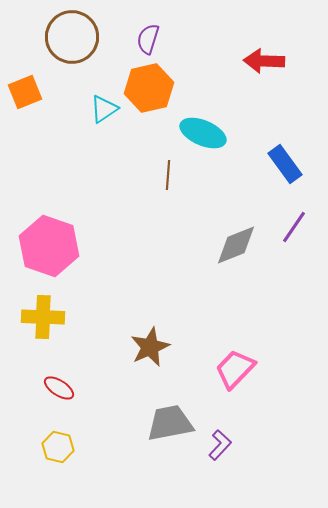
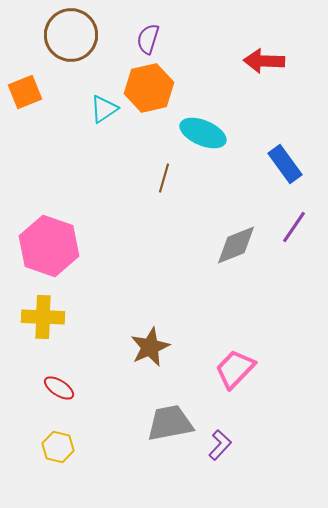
brown circle: moved 1 px left, 2 px up
brown line: moved 4 px left, 3 px down; rotated 12 degrees clockwise
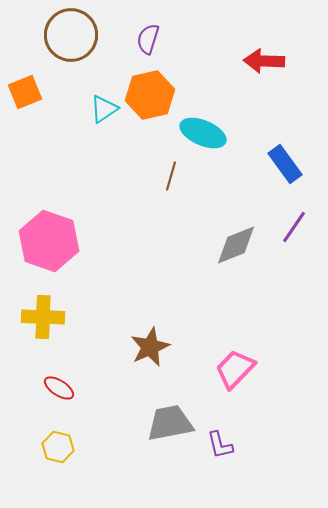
orange hexagon: moved 1 px right, 7 px down
brown line: moved 7 px right, 2 px up
pink hexagon: moved 5 px up
purple L-shape: rotated 124 degrees clockwise
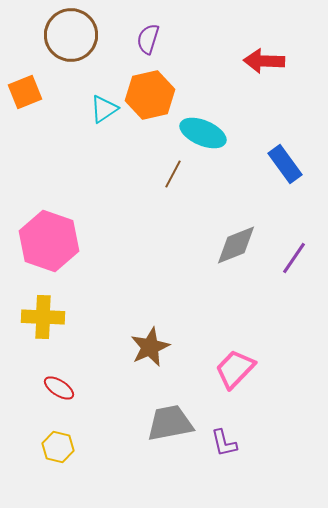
brown line: moved 2 px right, 2 px up; rotated 12 degrees clockwise
purple line: moved 31 px down
purple L-shape: moved 4 px right, 2 px up
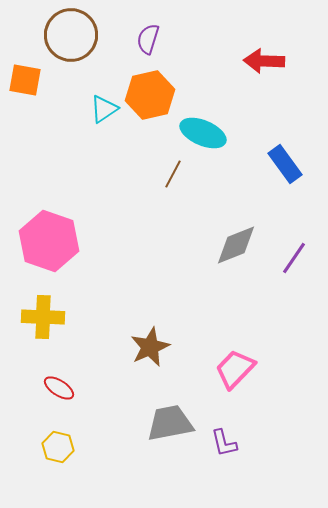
orange square: moved 12 px up; rotated 32 degrees clockwise
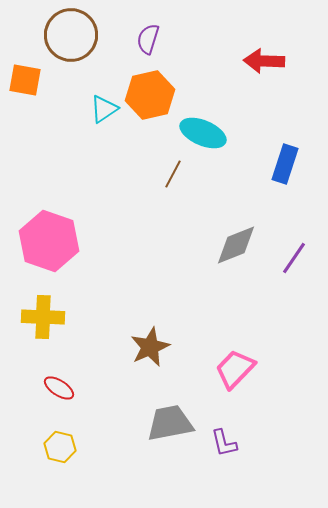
blue rectangle: rotated 54 degrees clockwise
yellow hexagon: moved 2 px right
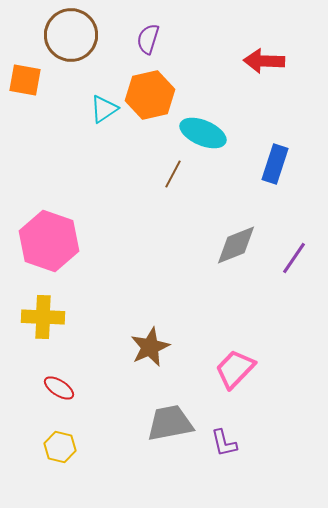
blue rectangle: moved 10 px left
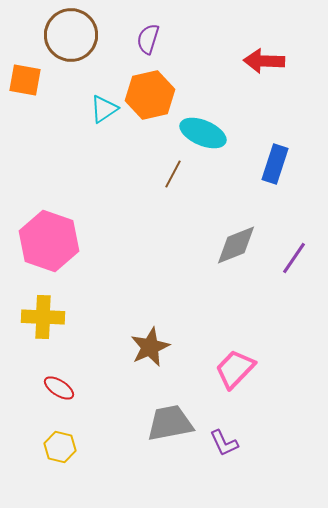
purple L-shape: rotated 12 degrees counterclockwise
